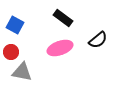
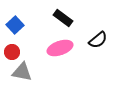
blue square: rotated 18 degrees clockwise
red circle: moved 1 px right
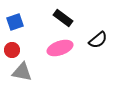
blue square: moved 3 px up; rotated 24 degrees clockwise
red circle: moved 2 px up
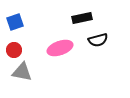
black rectangle: moved 19 px right; rotated 48 degrees counterclockwise
black semicircle: rotated 24 degrees clockwise
red circle: moved 2 px right
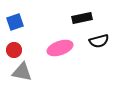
black semicircle: moved 1 px right, 1 px down
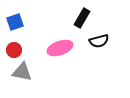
black rectangle: rotated 48 degrees counterclockwise
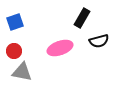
red circle: moved 1 px down
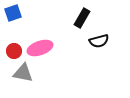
blue square: moved 2 px left, 9 px up
pink ellipse: moved 20 px left
gray triangle: moved 1 px right, 1 px down
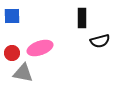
blue square: moved 1 px left, 3 px down; rotated 18 degrees clockwise
black rectangle: rotated 30 degrees counterclockwise
black semicircle: moved 1 px right
red circle: moved 2 px left, 2 px down
